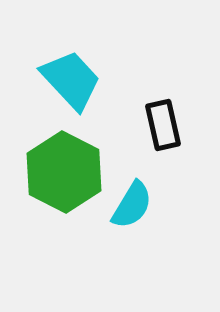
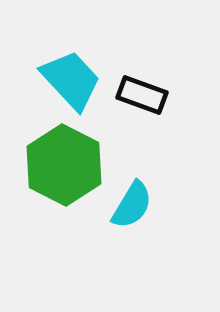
black rectangle: moved 21 px left, 30 px up; rotated 57 degrees counterclockwise
green hexagon: moved 7 px up
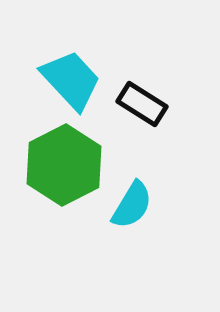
black rectangle: moved 9 px down; rotated 12 degrees clockwise
green hexagon: rotated 6 degrees clockwise
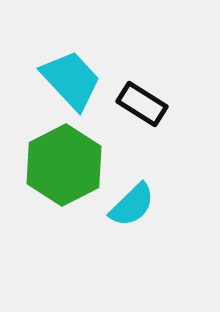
cyan semicircle: rotated 15 degrees clockwise
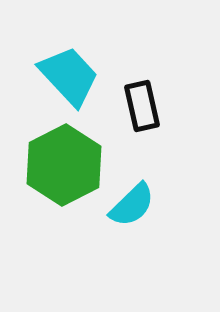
cyan trapezoid: moved 2 px left, 4 px up
black rectangle: moved 2 px down; rotated 45 degrees clockwise
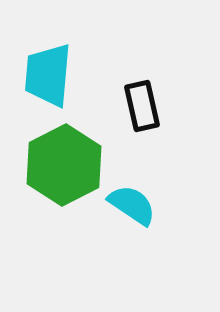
cyan trapezoid: moved 21 px left, 1 px up; rotated 132 degrees counterclockwise
cyan semicircle: rotated 102 degrees counterclockwise
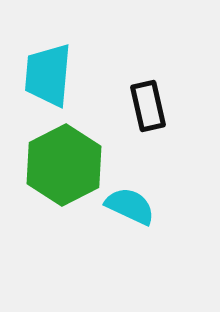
black rectangle: moved 6 px right
cyan semicircle: moved 2 px left, 1 px down; rotated 9 degrees counterclockwise
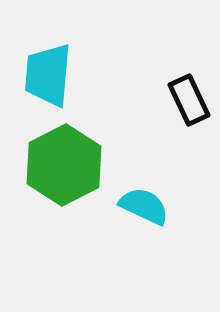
black rectangle: moved 41 px right, 6 px up; rotated 12 degrees counterclockwise
cyan semicircle: moved 14 px right
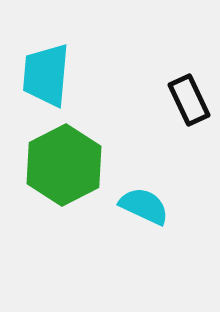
cyan trapezoid: moved 2 px left
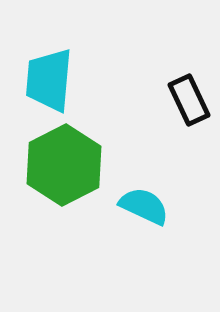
cyan trapezoid: moved 3 px right, 5 px down
